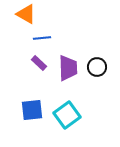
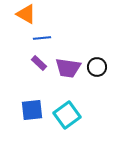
purple trapezoid: rotated 100 degrees clockwise
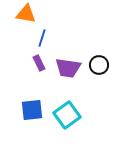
orange triangle: rotated 20 degrees counterclockwise
blue line: rotated 66 degrees counterclockwise
purple rectangle: rotated 21 degrees clockwise
black circle: moved 2 px right, 2 px up
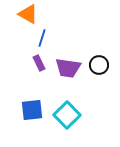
orange triangle: moved 2 px right; rotated 20 degrees clockwise
cyan square: rotated 8 degrees counterclockwise
